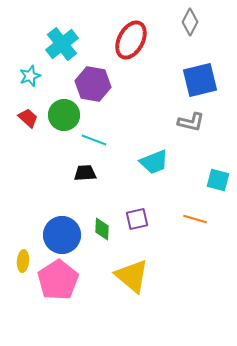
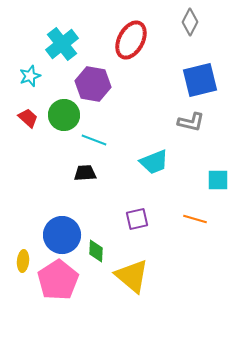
cyan square: rotated 15 degrees counterclockwise
green diamond: moved 6 px left, 22 px down
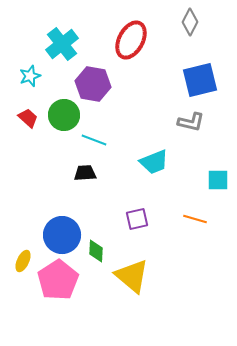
yellow ellipse: rotated 20 degrees clockwise
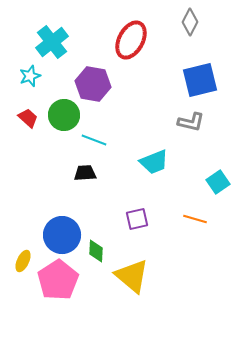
cyan cross: moved 10 px left, 2 px up
cyan square: moved 2 px down; rotated 35 degrees counterclockwise
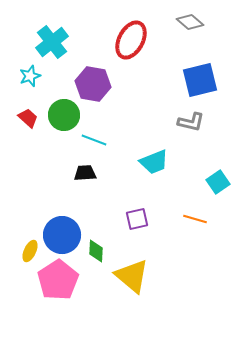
gray diamond: rotated 76 degrees counterclockwise
yellow ellipse: moved 7 px right, 10 px up
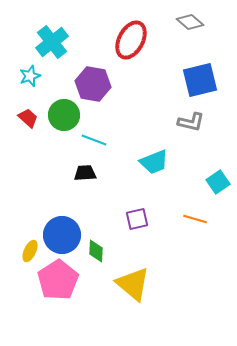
yellow triangle: moved 1 px right, 8 px down
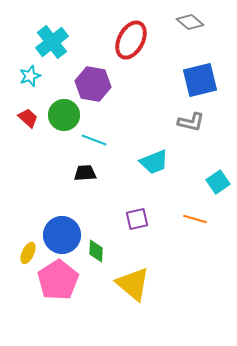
yellow ellipse: moved 2 px left, 2 px down
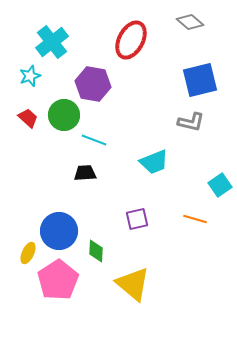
cyan square: moved 2 px right, 3 px down
blue circle: moved 3 px left, 4 px up
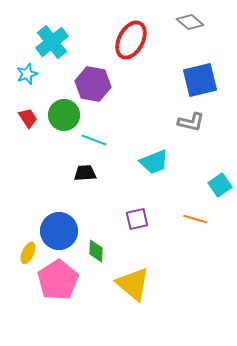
cyan star: moved 3 px left, 2 px up
red trapezoid: rotated 15 degrees clockwise
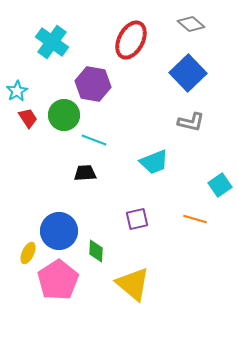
gray diamond: moved 1 px right, 2 px down
cyan cross: rotated 16 degrees counterclockwise
cyan star: moved 10 px left, 17 px down; rotated 10 degrees counterclockwise
blue square: moved 12 px left, 7 px up; rotated 30 degrees counterclockwise
